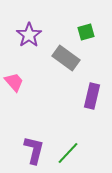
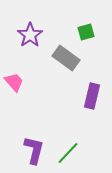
purple star: moved 1 px right
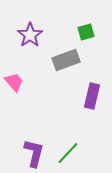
gray rectangle: moved 2 px down; rotated 56 degrees counterclockwise
purple L-shape: moved 3 px down
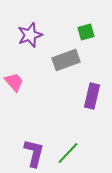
purple star: rotated 15 degrees clockwise
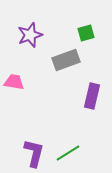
green square: moved 1 px down
pink trapezoid: rotated 40 degrees counterclockwise
green line: rotated 15 degrees clockwise
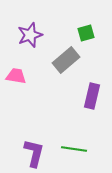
gray rectangle: rotated 20 degrees counterclockwise
pink trapezoid: moved 2 px right, 6 px up
green line: moved 6 px right, 4 px up; rotated 40 degrees clockwise
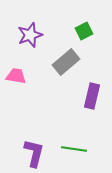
green square: moved 2 px left, 2 px up; rotated 12 degrees counterclockwise
gray rectangle: moved 2 px down
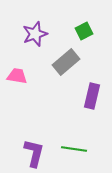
purple star: moved 5 px right, 1 px up
pink trapezoid: moved 1 px right
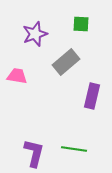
green square: moved 3 px left, 7 px up; rotated 30 degrees clockwise
